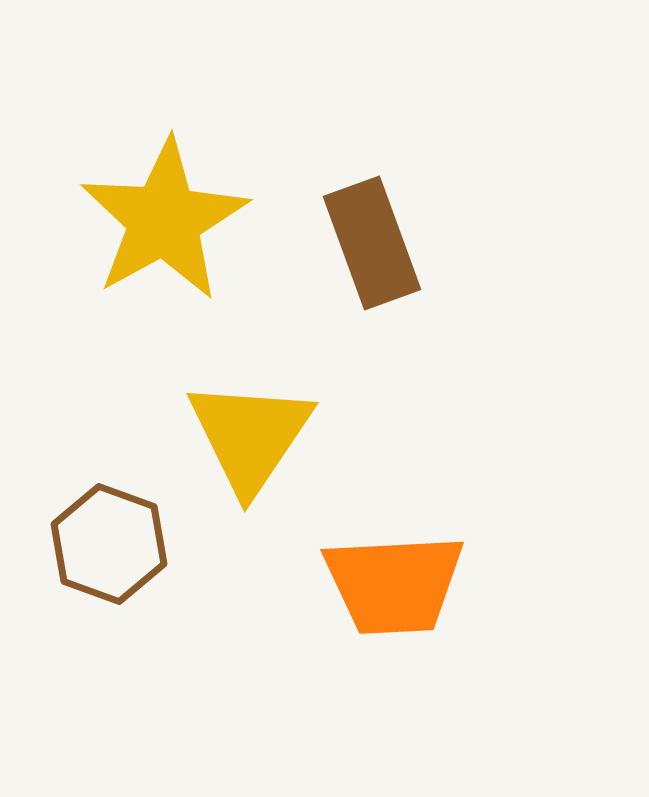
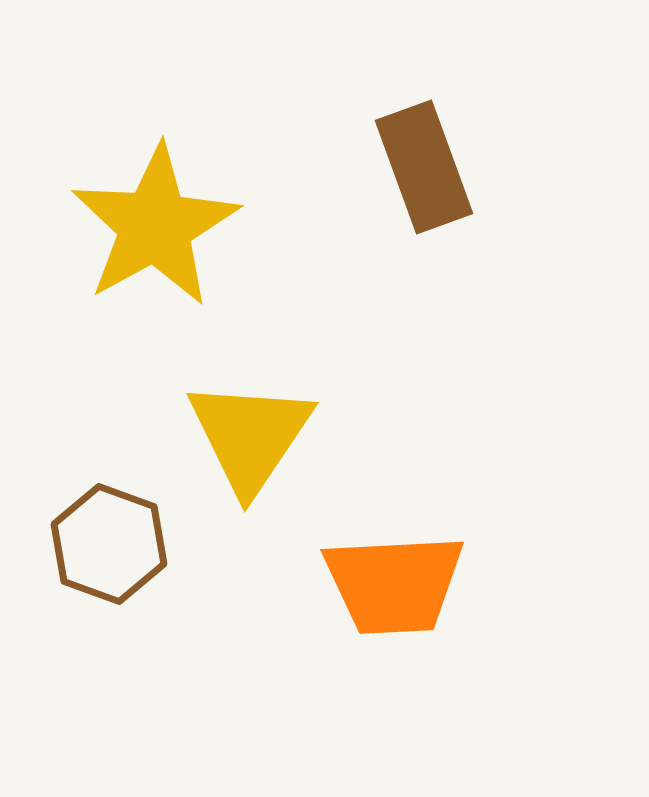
yellow star: moved 9 px left, 6 px down
brown rectangle: moved 52 px right, 76 px up
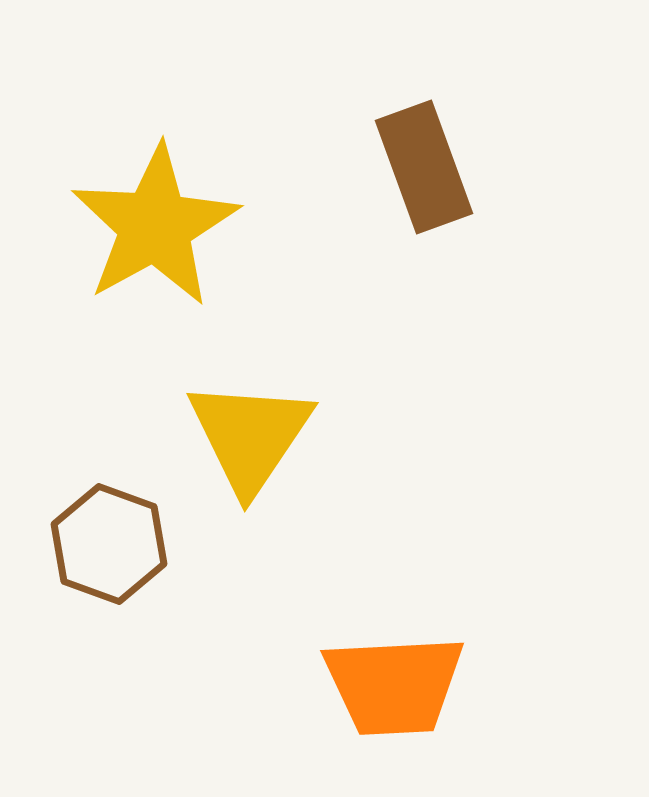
orange trapezoid: moved 101 px down
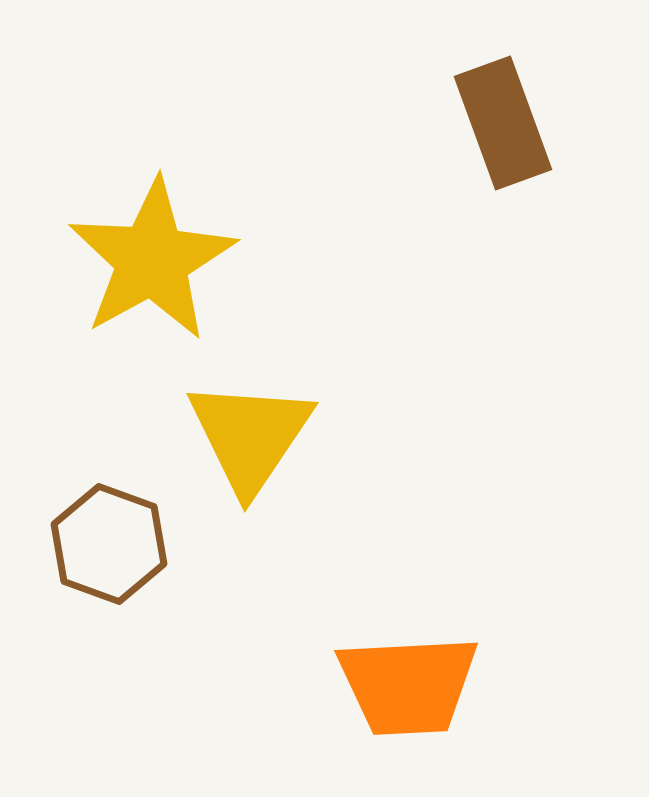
brown rectangle: moved 79 px right, 44 px up
yellow star: moved 3 px left, 34 px down
orange trapezoid: moved 14 px right
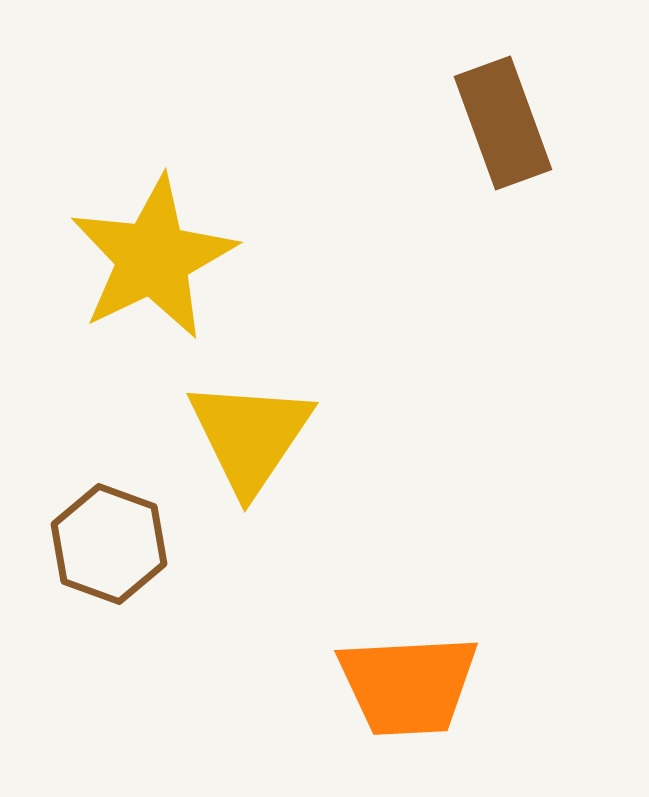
yellow star: moved 1 px right, 2 px up; rotated 3 degrees clockwise
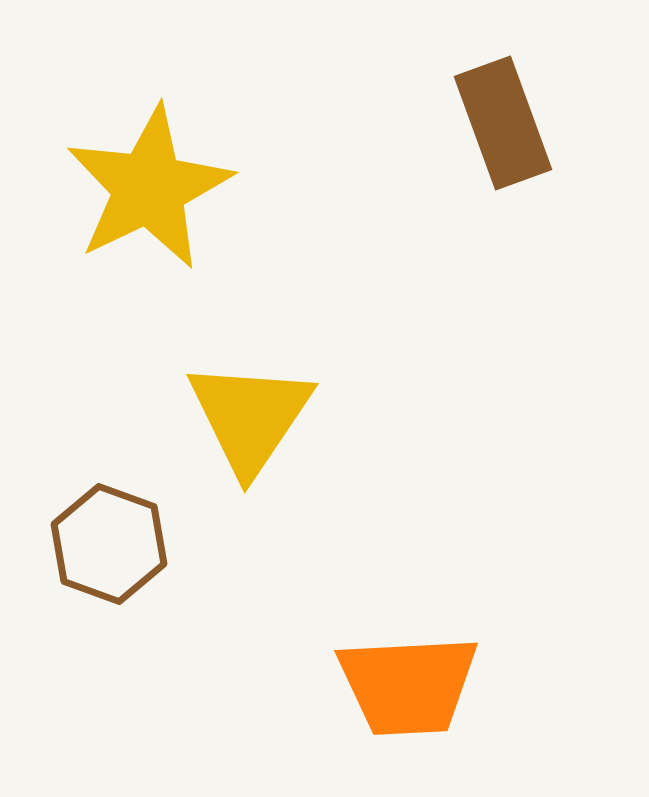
yellow star: moved 4 px left, 70 px up
yellow triangle: moved 19 px up
